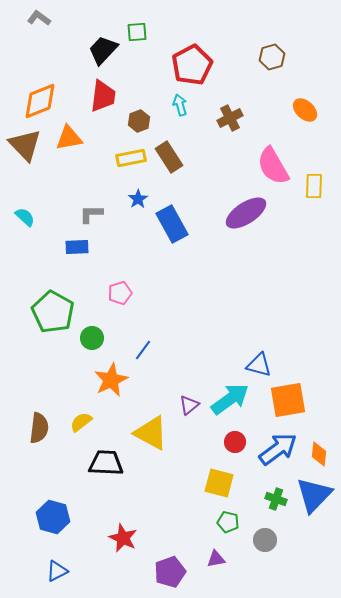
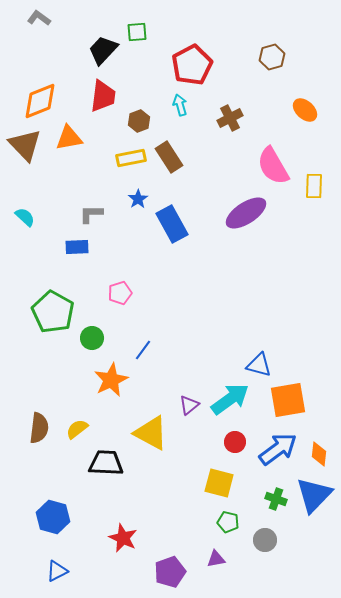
yellow semicircle at (81, 422): moved 4 px left, 7 px down
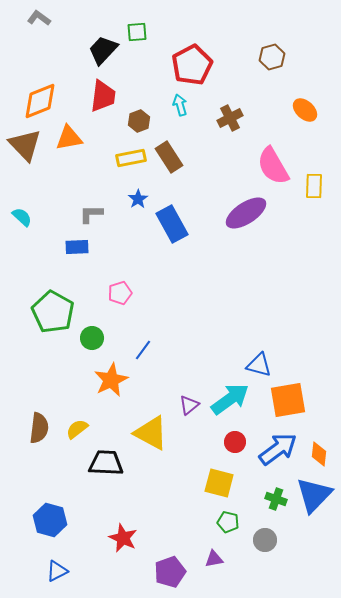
cyan semicircle at (25, 217): moved 3 px left
blue hexagon at (53, 517): moved 3 px left, 3 px down
purple triangle at (216, 559): moved 2 px left
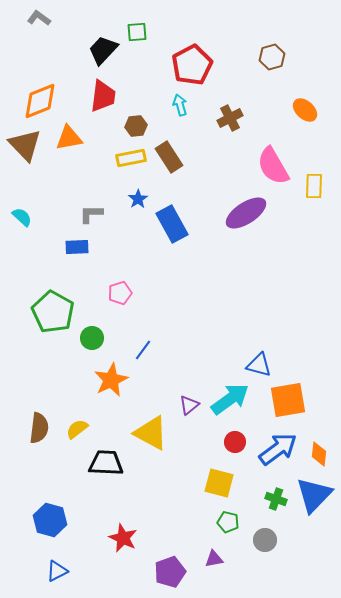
brown hexagon at (139, 121): moved 3 px left, 5 px down; rotated 15 degrees clockwise
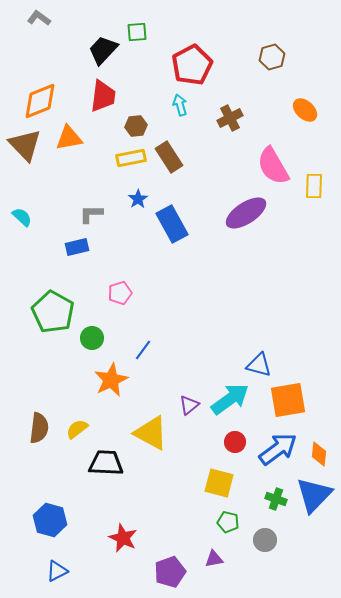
blue rectangle at (77, 247): rotated 10 degrees counterclockwise
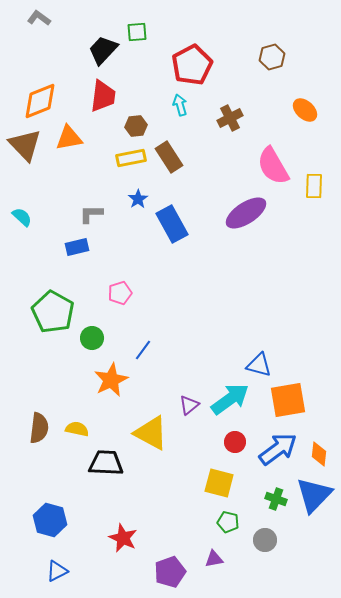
yellow semicircle at (77, 429): rotated 50 degrees clockwise
